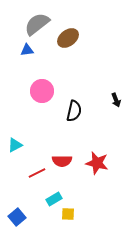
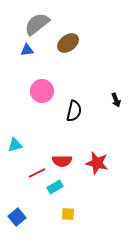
brown ellipse: moved 5 px down
cyan triangle: rotated 14 degrees clockwise
cyan rectangle: moved 1 px right, 12 px up
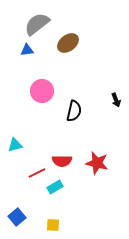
yellow square: moved 15 px left, 11 px down
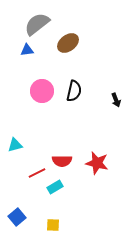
black semicircle: moved 20 px up
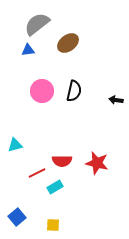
blue triangle: moved 1 px right
black arrow: rotated 120 degrees clockwise
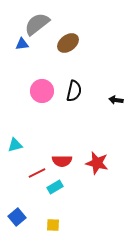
blue triangle: moved 6 px left, 6 px up
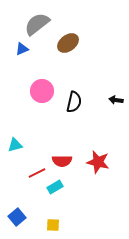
blue triangle: moved 5 px down; rotated 16 degrees counterclockwise
black semicircle: moved 11 px down
red star: moved 1 px right, 1 px up
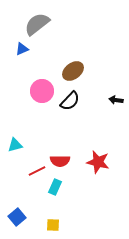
brown ellipse: moved 5 px right, 28 px down
black semicircle: moved 4 px left, 1 px up; rotated 30 degrees clockwise
red semicircle: moved 2 px left
red line: moved 2 px up
cyan rectangle: rotated 35 degrees counterclockwise
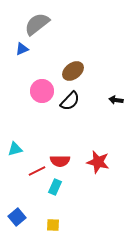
cyan triangle: moved 4 px down
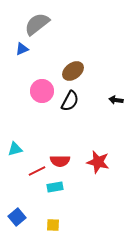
black semicircle: rotated 15 degrees counterclockwise
cyan rectangle: rotated 56 degrees clockwise
